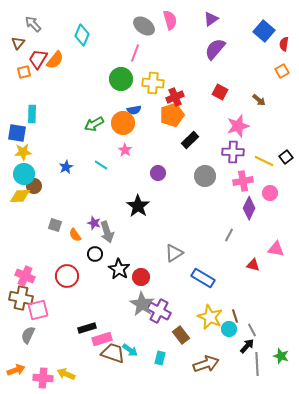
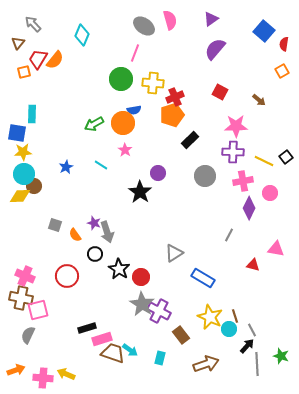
pink star at (238, 126): moved 2 px left; rotated 15 degrees clockwise
black star at (138, 206): moved 2 px right, 14 px up
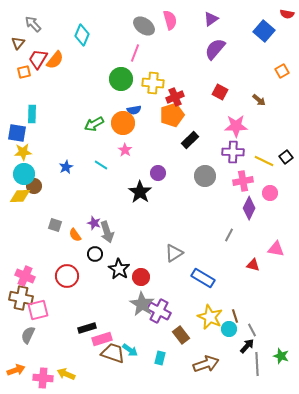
red semicircle at (284, 44): moved 3 px right, 30 px up; rotated 88 degrees counterclockwise
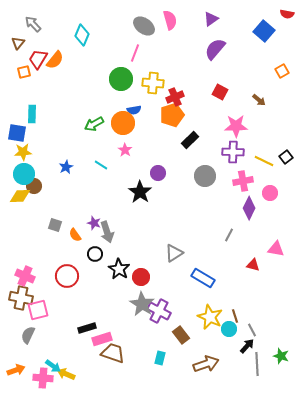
cyan arrow at (130, 350): moved 77 px left, 16 px down
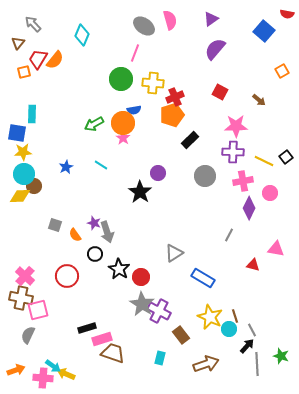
pink star at (125, 150): moved 2 px left, 12 px up
pink cross at (25, 276): rotated 18 degrees clockwise
